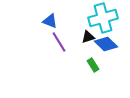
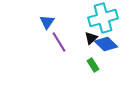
blue triangle: moved 3 px left, 1 px down; rotated 42 degrees clockwise
black triangle: moved 3 px right, 1 px down; rotated 24 degrees counterclockwise
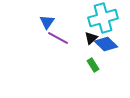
purple line: moved 1 px left, 4 px up; rotated 30 degrees counterclockwise
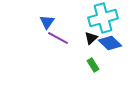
blue diamond: moved 4 px right, 1 px up
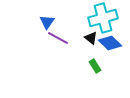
black triangle: rotated 40 degrees counterclockwise
green rectangle: moved 2 px right, 1 px down
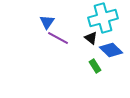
blue diamond: moved 1 px right, 7 px down
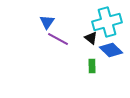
cyan cross: moved 4 px right, 4 px down
purple line: moved 1 px down
green rectangle: moved 3 px left; rotated 32 degrees clockwise
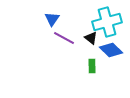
blue triangle: moved 5 px right, 3 px up
purple line: moved 6 px right, 1 px up
